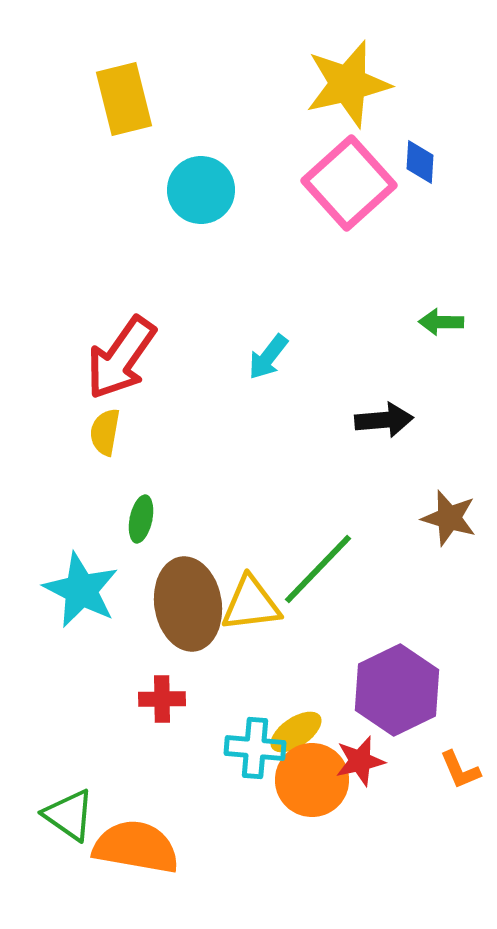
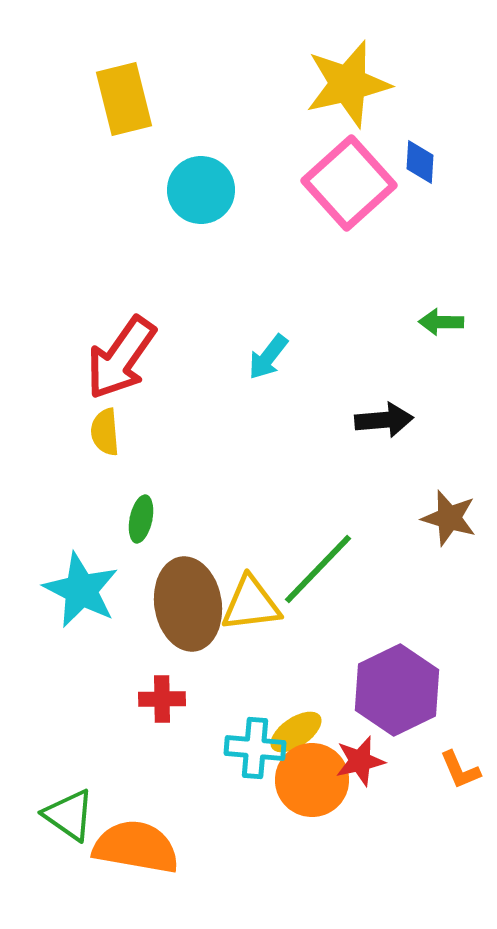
yellow semicircle: rotated 15 degrees counterclockwise
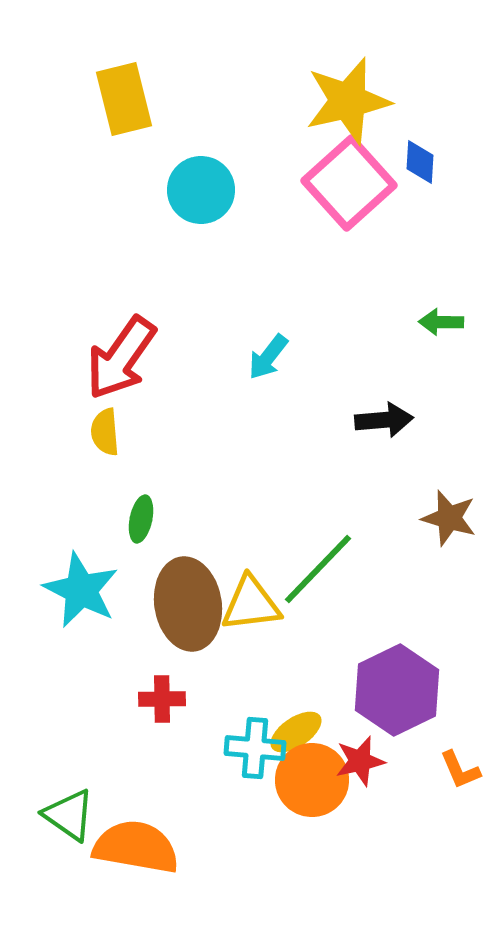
yellow star: moved 17 px down
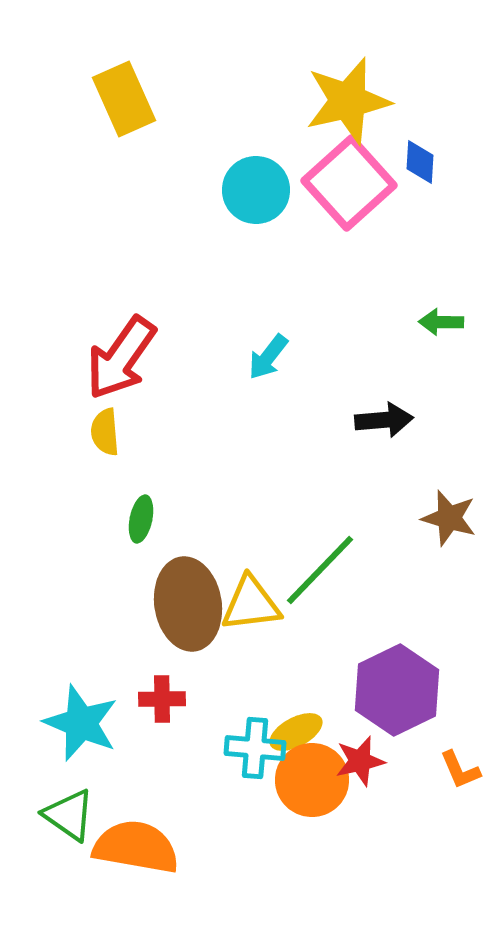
yellow rectangle: rotated 10 degrees counterclockwise
cyan circle: moved 55 px right
green line: moved 2 px right, 1 px down
cyan star: moved 133 px down; rotated 4 degrees counterclockwise
yellow ellipse: rotated 6 degrees clockwise
